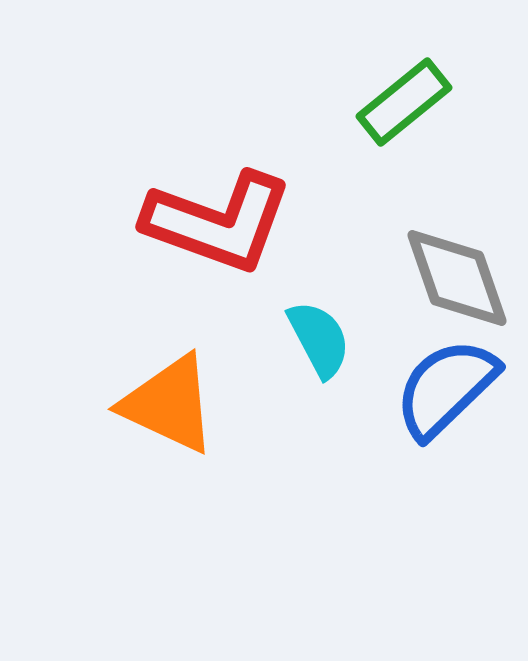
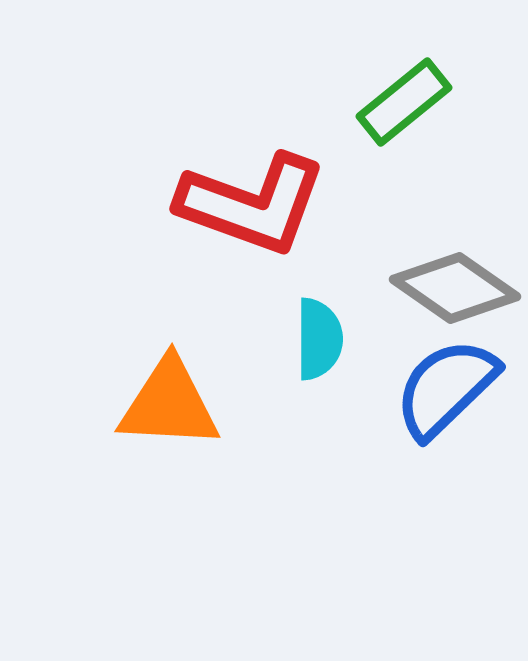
red L-shape: moved 34 px right, 18 px up
gray diamond: moved 2 px left, 10 px down; rotated 36 degrees counterclockwise
cyan semicircle: rotated 28 degrees clockwise
orange triangle: rotated 22 degrees counterclockwise
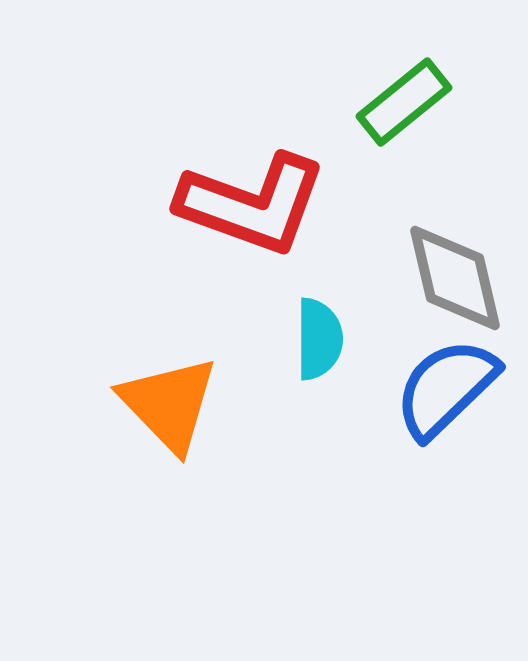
gray diamond: moved 10 px up; rotated 42 degrees clockwise
orange triangle: rotated 43 degrees clockwise
